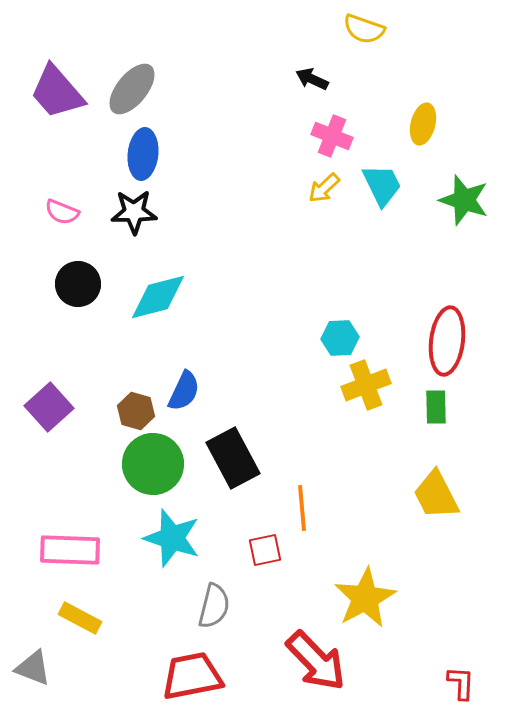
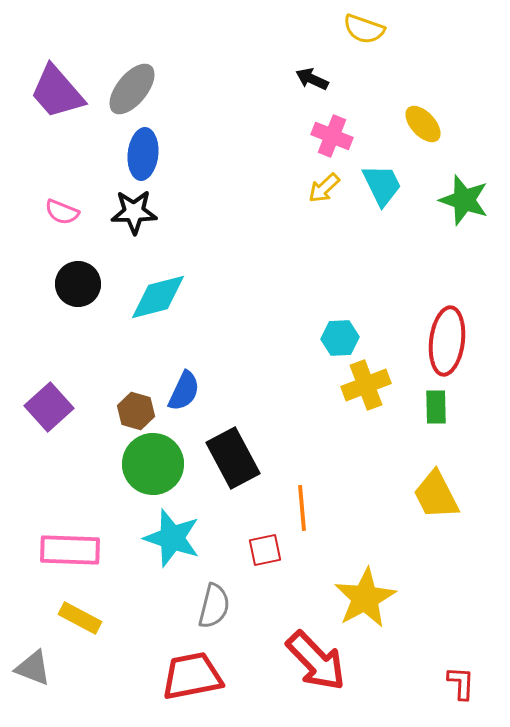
yellow ellipse: rotated 57 degrees counterclockwise
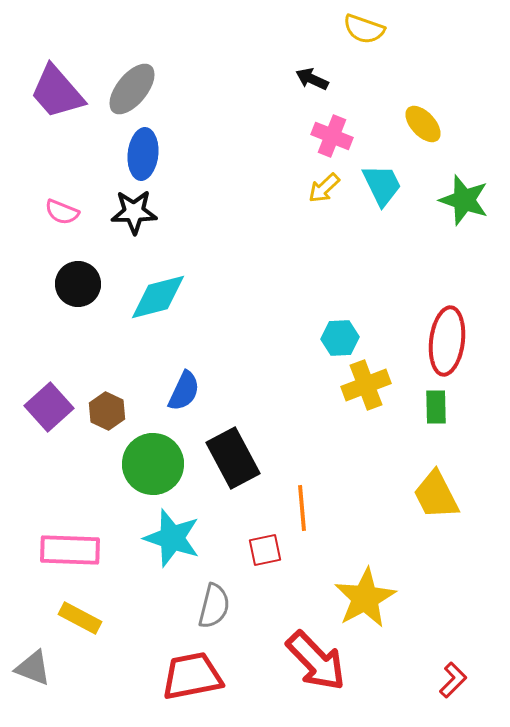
brown hexagon: moved 29 px left; rotated 9 degrees clockwise
red L-shape: moved 8 px left, 3 px up; rotated 42 degrees clockwise
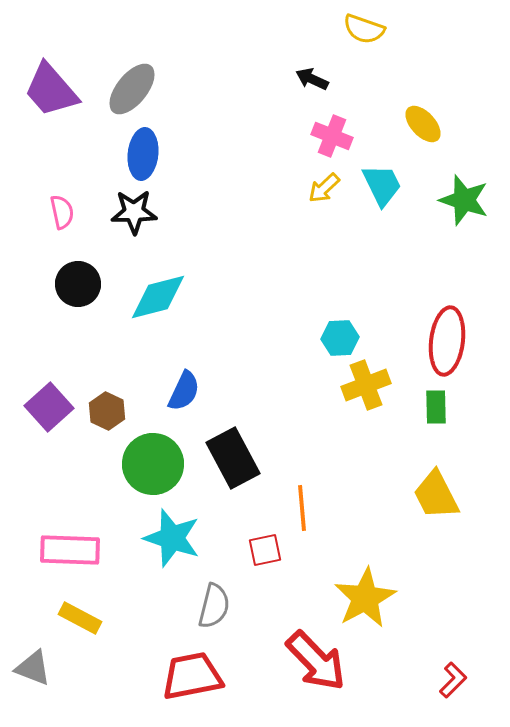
purple trapezoid: moved 6 px left, 2 px up
pink semicircle: rotated 124 degrees counterclockwise
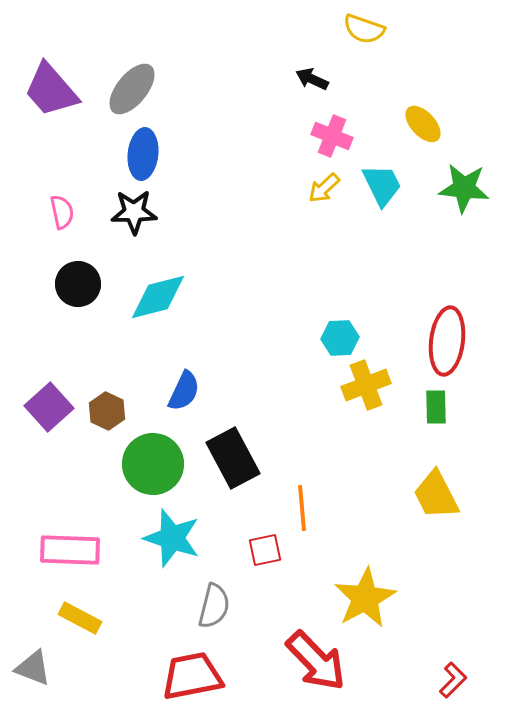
green star: moved 12 px up; rotated 12 degrees counterclockwise
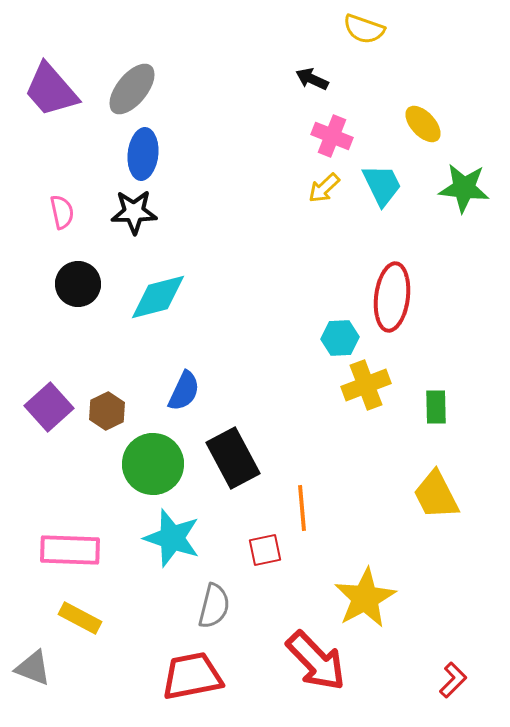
red ellipse: moved 55 px left, 44 px up
brown hexagon: rotated 9 degrees clockwise
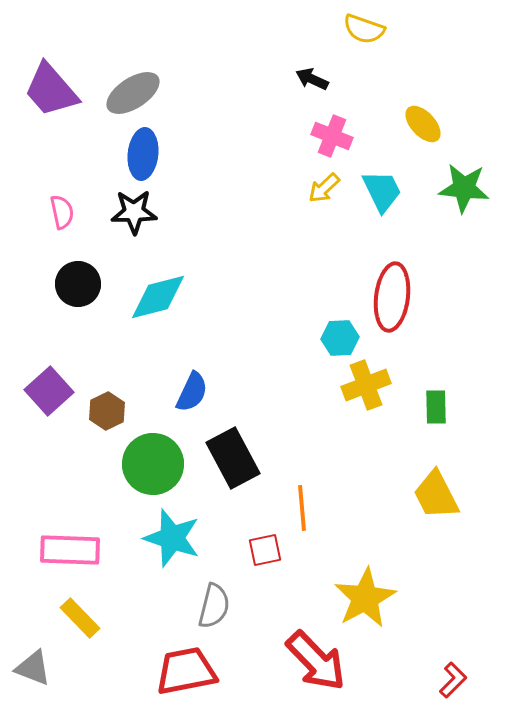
gray ellipse: moved 1 px right, 4 px down; rotated 18 degrees clockwise
cyan trapezoid: moved 6 px down
blue semicircle: moved 8 px right, 1 px down
purple square: moved 16 px up
yellow rectangle: rotated 18 degrees clockwise
red trapezoid: moved 6 px left, 5 px up
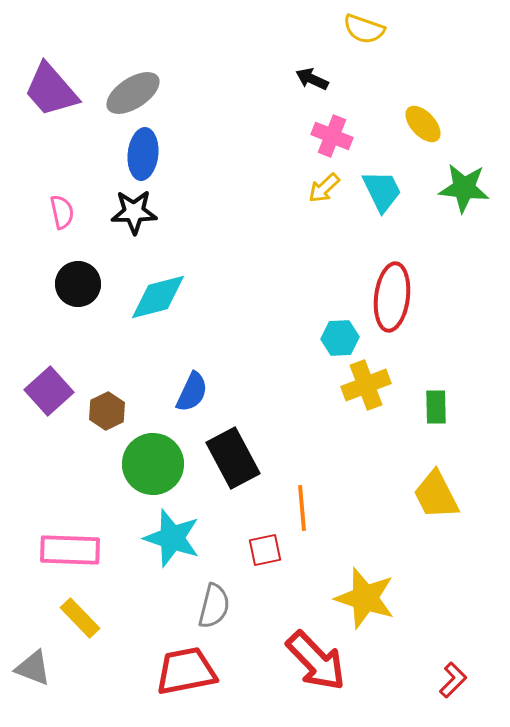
yellow star: rotated 26 degrees counterclockwise
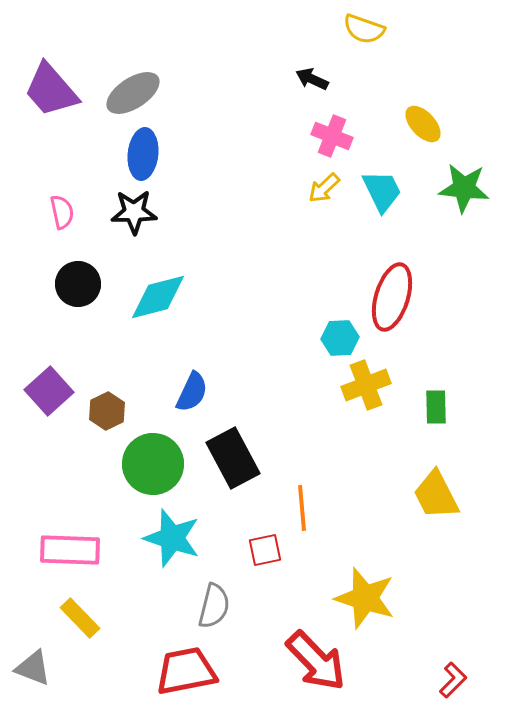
red ellipse: rotated 10 degrees clockwise
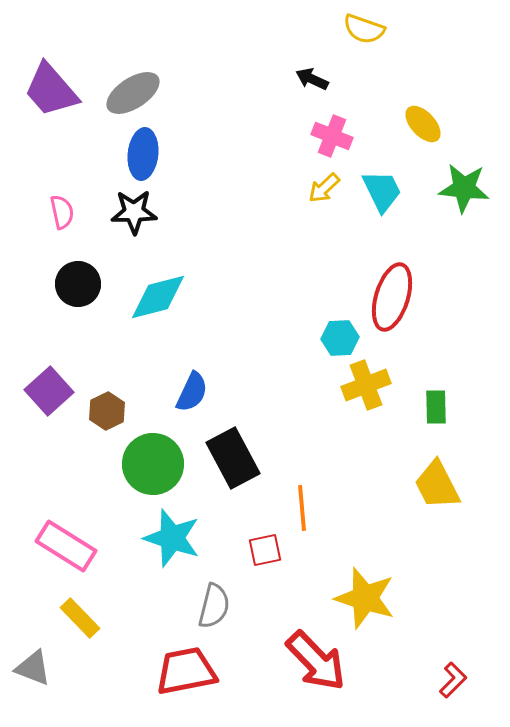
yellow trapezoid: moved 1 px right, 10 px up
pink rectangle: moved 4 px left, 4 px up; rotated 30 degrees clockwise
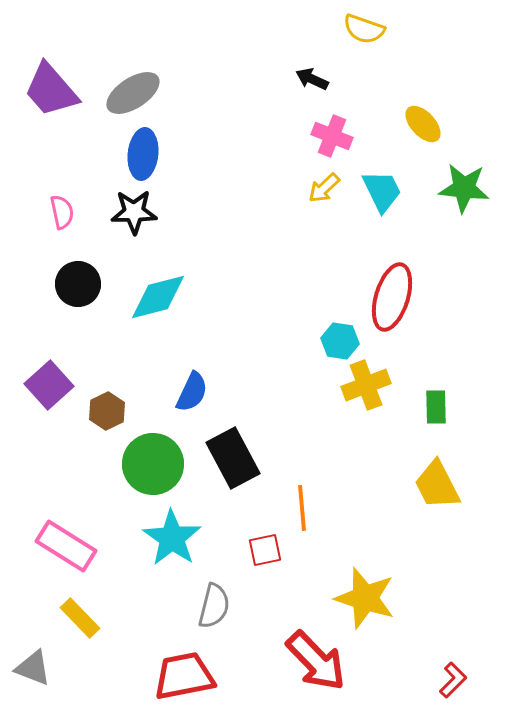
cyan hexagon: moved 3 px down; rotated 12 degrees clockwise
purple square: moved 6 px up
cyan star: rotated 16 degrees clockwise
red trapezoid: moved 2 px left, 5 px down
